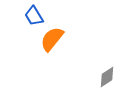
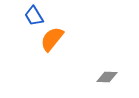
gray diamond: rotated 35 degrees clockwise
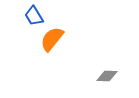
gray diamond: moved 1 px up
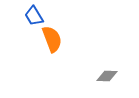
orange semicircle: rotated 120 degrees clockwise
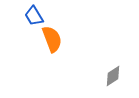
gray diamond: moved 6 px right; rotated 35 degrees counterclockwise
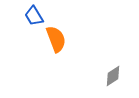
orange semicircle: moved 4 px right
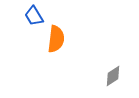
orange semicircle: rotated 28 degrees clockwise
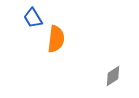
blue trapezoid: moved 1 px left, 2 px down
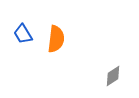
blue trapezoid: moved 10 px left, 16 px down
